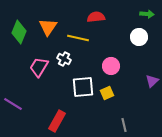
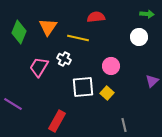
yellow square: rotated 24 degrees counterclockwise
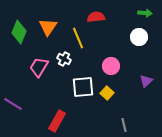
green arrow: moved 2 px left, 1 px up
yellow line: rotated 55 degrees clockwise
purple triangle: moved 6 px left
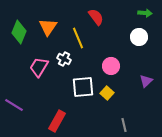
red semicircle: rotated 60 degrees clockwise
purple line: moved 1 px right, 1 px down
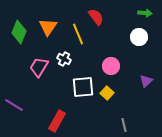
yellow line: moved 4 px up
